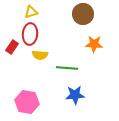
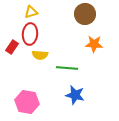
brown circle: moved 2 px right
blue star: rotated 18 degrees clockwise
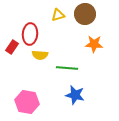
yellow triangle: moved 27 px right, 3 px down
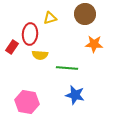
yellow triangle: moved 8 px left, 3 px down
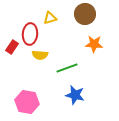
green line: rotated 25 degrees counterclockwise
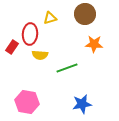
blue star: moved 7 px right, 9 px down; rotated 24 degrees counterclockwise
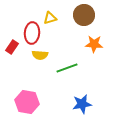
brown circle: moved 1 px left, 1 px down
red ellipse: moved 2 px right, 1 px up
